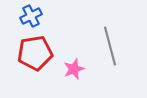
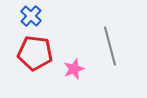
blue cross: rotated 20 degrees counterclockwise
red pentagon: rotated 16 degrees clockwise
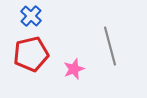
red pentagon: moved 4 px left, 1 px down; rotated 20 degrees counterclockwise
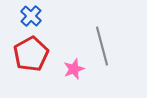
gray line: moved 8 px left
red pentagon: rotated 16 degrees counterclockwise
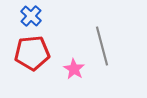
red pentagon: moved 1 px right, 1 px up; rotated 24 degrees clockwise
pink star: rotated 20 degrees counterclockwise
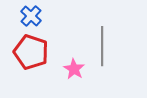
gray line: rotated 15 degrees clockwise
red pentagon: moved 1 px left, 1 px up; rotated 24 degrees clockwise
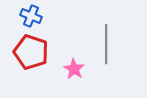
blue cross: rotated 20 degrees counterclockwise
gray line: moved 4 px right, 2 px up
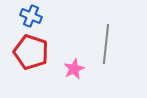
gray line: rotated 6 degrees clockwise
pink star: rotated 15 degrees clockwise
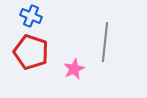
gray line: moved 1 px left, 2 px up
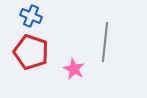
pink star: rotated 20 degrees counterclockwise
